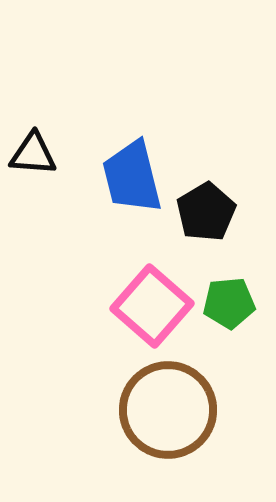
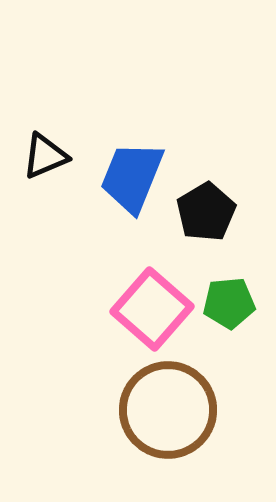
black triangle: moved 12 px right, 2 px down; rotated 27 degrees counterclockwise
blue trapezoid: rotated 36 degrees clockwise
pink square: moved 3 px down
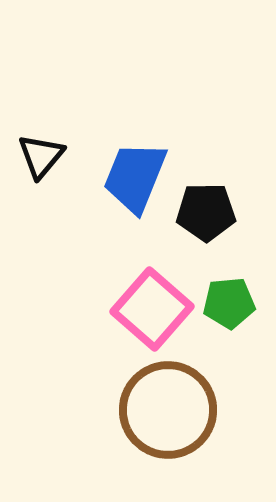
black triangle: moved 4 px left; rotated 27 degrees counterclockwise
blue trapezoid: moved 3 px right
black pentagon: rotated 30 degrees clockwise
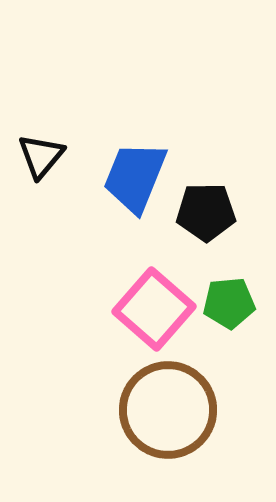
pink square: moved 2 px right
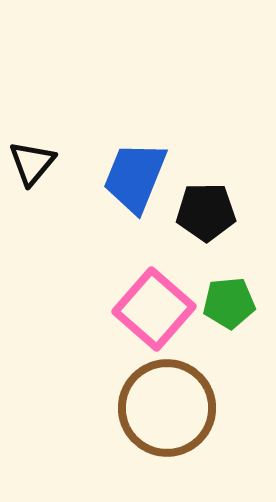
black triangle: moved 9 px left, 7 px down
brown circle: moved 1 px left, 2 px up
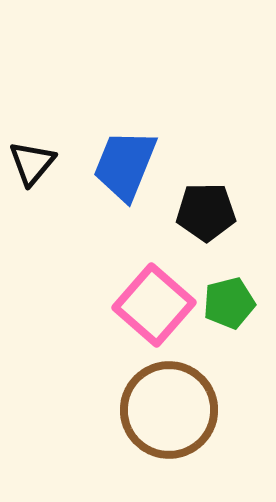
blue trapezoid: moved 10 px left, 12 px up
green pentagon: rotated 9 degrees counterclockwise
pink square: moved 4 px up
brown circle: moved 2 px right, 2 px down
